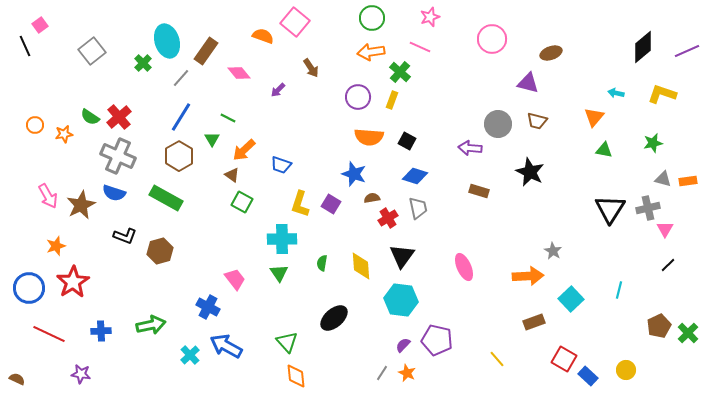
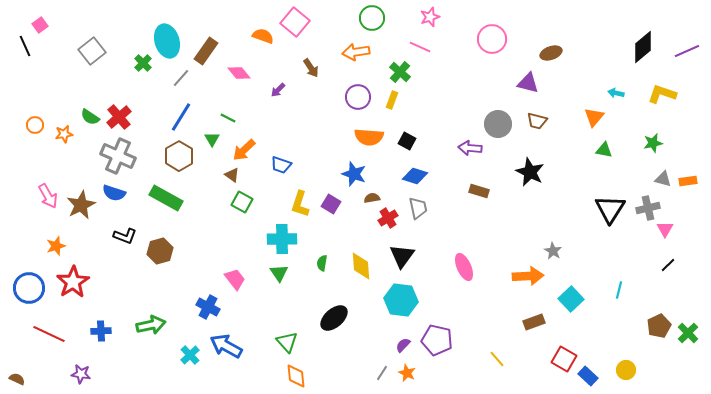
orange arrow at (371, 52): moved 15 px left
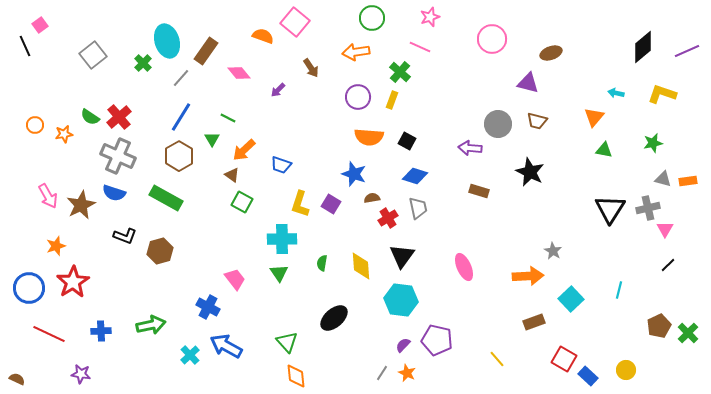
gray square at (92, 51): moved 1 px right, 4 px down
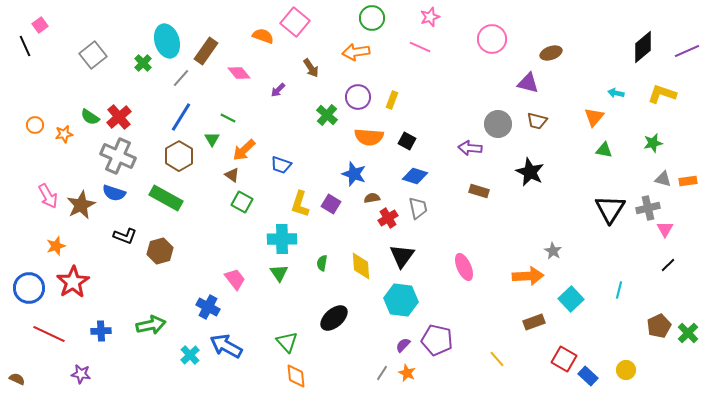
green cross at (400, 72): moved 73 px left, 43 px down
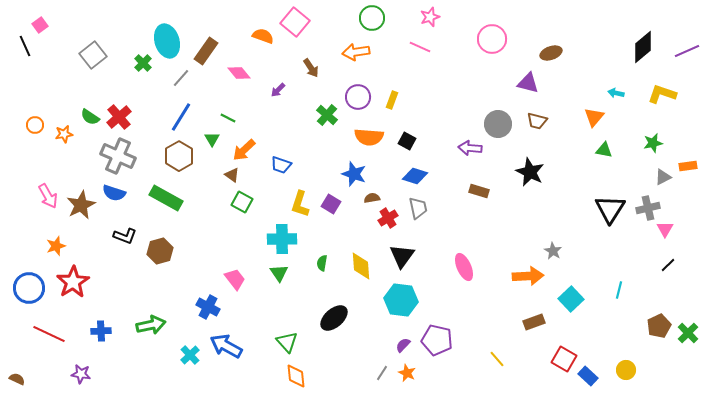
gray triangle at (663, 179): moved 2 px up; rotated 42 degrees counterclockwise
orange rectangle at (688, 181): moved 15 px up
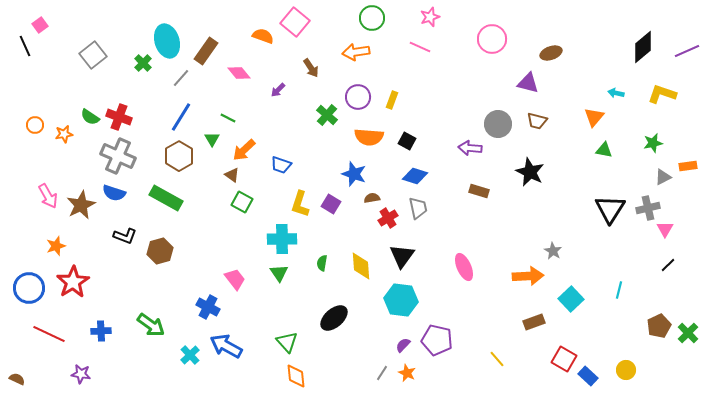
red cross at (119, 117): rotated 30 degrees counterclockwise
green arrow at (151, 325): rotated 48 degrees clockwise
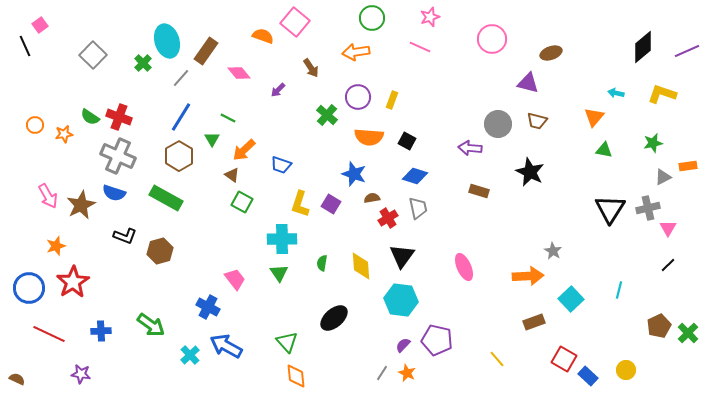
gray square at (93, 55): rotated 8 degrees counterclockwise
pink triangle at (665, 229): moved 3 px right, 1 px up
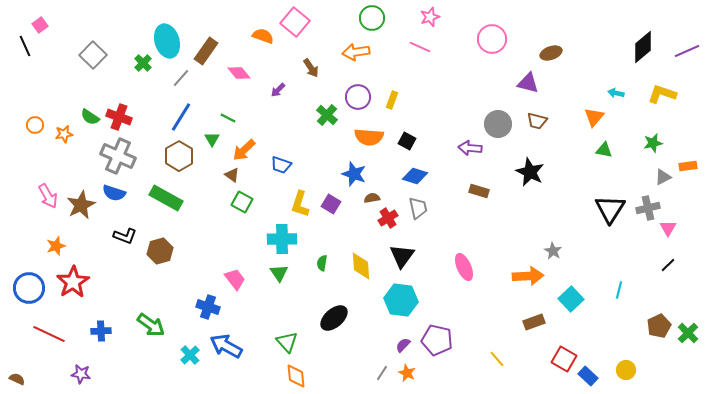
blue cross at (208, 307): rotated 10 degrees counterclockwise
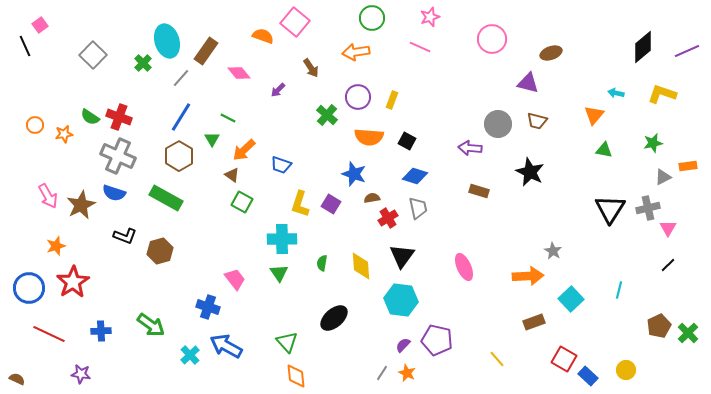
orange triangle at (594, 117): moved 2 px up
